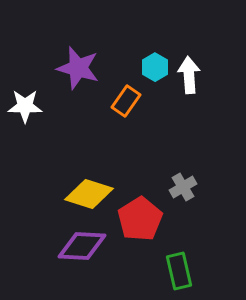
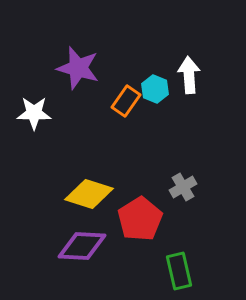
cyan hexagon: moved 22 px down; rotated 8 degrees counterclockwise
white star: moved 9 px right, 7 px down
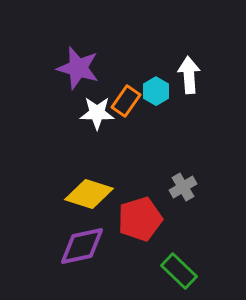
cyan hexagon: moved 1 px right, 2 px down; rotated 8 degrees clockwise
white star: moved 63 px right
red pentagon: rotated 15 degrees clockwise
purple diamond: rotated 15 degrees counterclockwise
green rectangle: rotated 33 degrees counterclockwise
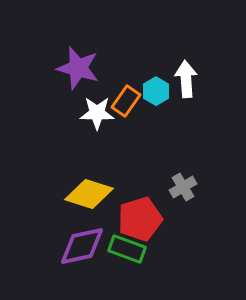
white arrow: moved 3 px left, 4 px down
green rectangle: moved 52 px left, 22 px up; rotated 24 degrees counterclockwise
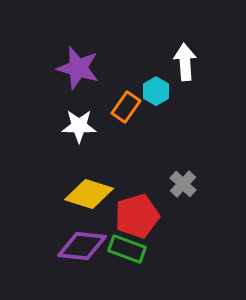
white arrow: moved 1 px left, 17 px up
orange rectangle: moved 6 px down
white star: moved 18 px left, 13 px down
gray cross: moved 3 px up; rotated 16 degrees counterclockwise
red pentagon: moved 3 px left, 3 px up
purple diamond: rotated 18 degrees clockwise
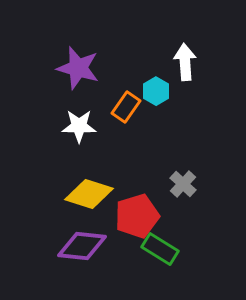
green rectangle: moved 33 px right; rotated 12 degrees clockwise
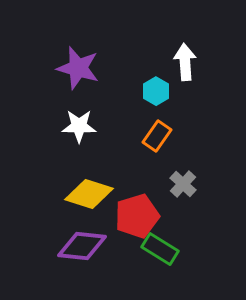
orange rectangle: moved 31 px right, 29 px down
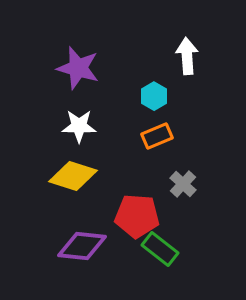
white arrow: moved 2 px right, 6 px up
cyan hexagon: moved 2 px left, 5 px down
orange rectangle: rotated 32 degrees clockwise
yellow diamond: moved 16 px left, 18 px up
red pentagon: rotated 21 degrees clockwise
green rectangle: rotated 6 degrees clockwise
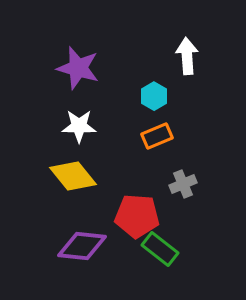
yellow diamond: rotated 33 degrees clockwise
gray cross: rotated 24 degrees clockwise
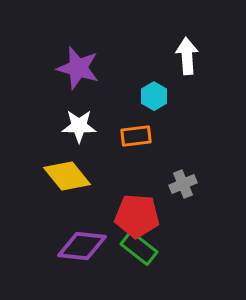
orange rectangle: moved 21 px left; rotated 16 degrees clockwise
yellow diamond: moved 6 px left
green rectangle: moved 21 px left, 1 px up
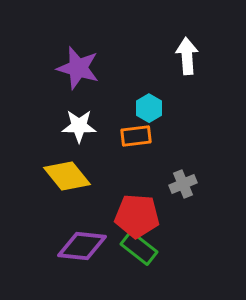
cyan hexagon: moved 5 px left, 12 px down
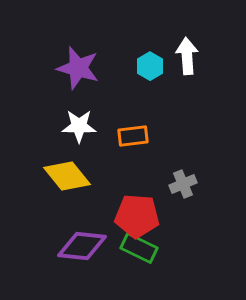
cyan hexagon: moved 1 px right, 42 px up
orange rectangle: moved 3 px left
green rectangle: rotated 12 degrees counterclockwise
